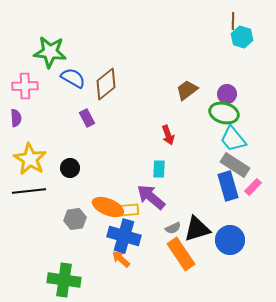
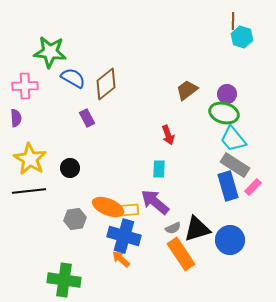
purple arrow: moved 4 px right, 5 px down
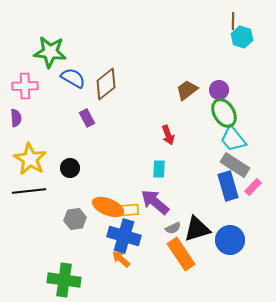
purple circle: moved 8 px left, 4 px up
green ellipse: rotated 44 degrees clockwise
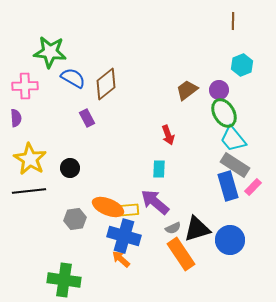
cyan hexagon: moved 28 px down; rotated 20 degrees clockwise
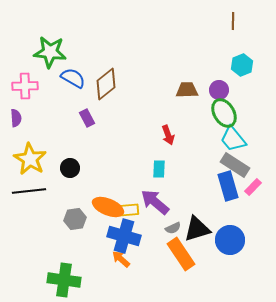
brown trapezoid: rotated 35 degrees clockwise
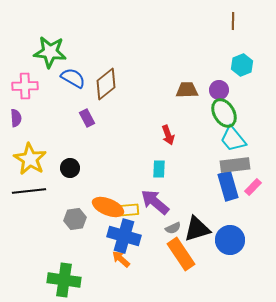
gray rectangle: rotated 40 degrees counterclockwise
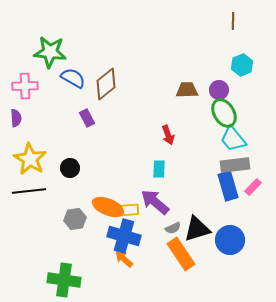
orange arrow: moved 3 px right
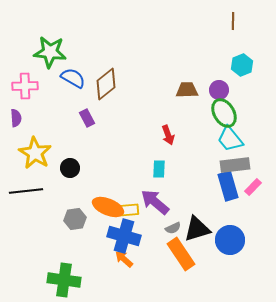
cyan trapezoid: moved 3 px left
yellow star: moved 5 px right, 6 px up
black line: moved 3 px left
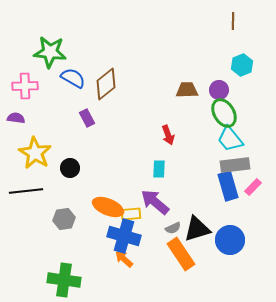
purple semicircle: rotated 78 degrees counterclockwise
yellow rectangle: moved 2 px right, 4 px down
gray hexagon: moved 11 px left
